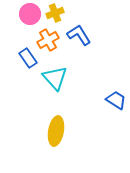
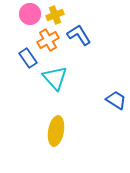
yellow cross: moved 2 px down
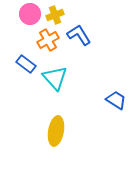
blue rectangle: moved 2 px left, 6 px down; rotated 18 degrees counterclockwise
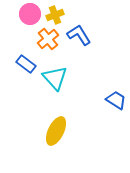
orange cross: moved 1 px up; rotated 10 degrees counterclockwise
yellow ellipse: rotated 16 degrees clockwise
